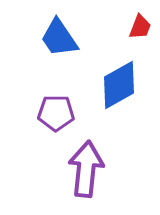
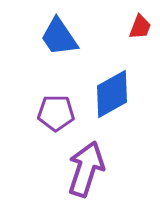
blue trapezoid: moved 1 px up
blue diamond: moved 7 px left, 9 px down
purple arrow: rotated 12 degrees clockwise
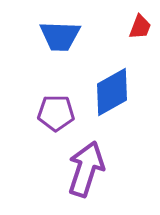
blue trapezoid: moved 1 px right, 1 px up; rotated 54 degrees counterclockwise
blue diamond: moved 2 px up
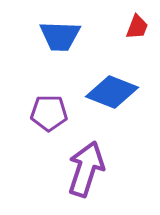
red trapezoid: moved 3 px left
blue diamond: rotated 51 degrees clockwise
purple pentagon: moved 7 px left
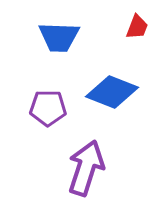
blue trapezoid: moved 1 px left, 1 px down
purple pentagon: moved 1 px left, 5 px up
purple arrow: moved 1 px up
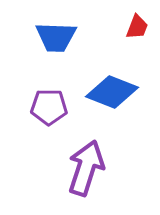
blue trapezoid: moved 3 px left
purple pentagon: moved 1 px right, 1 px up
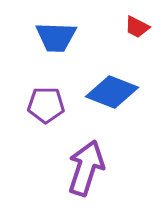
red trapezoid: rotated 96 degrees clockwise
purple pentagon: moved 3 px left, 2 px up
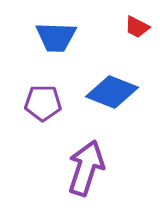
purple pentagon: moved 3 px left, 2 px up
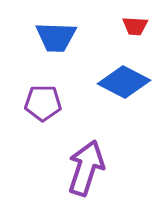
red trapezoid: moved 2 px left, 1 px up; rotated 24 degrees counterclockwise
blue diamond: moved 12 px right, 10 px up; rotated 6 degrees clockwise
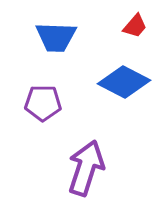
red trapezoid: rotated 52 degrees counterclockwise
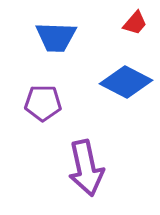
red trapezoid: moved 3 px up
blue diamond: moved 2 px right
purple arrow: rotated 150 degrees clockwise
